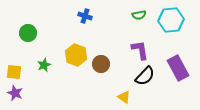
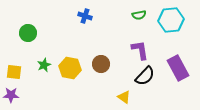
yellow hexagon: moved 6 px left, 13 px down; rotated 10 degrees counterclockwise
purple star: moved 4 px left, 2 px down; rotated 21 degrees counterclockwise
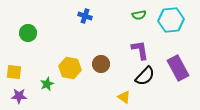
green star: moved 3 px right, 19 px down
purple star: moved 8 px right, 1 px down
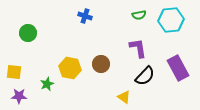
purple L-shape: moved 2 px left, 2 px up
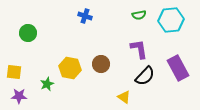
purple L-shape: moved 1 px right, 1 px down
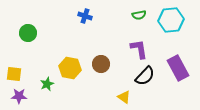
yellow square: moved 2 px down
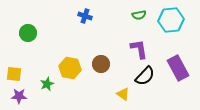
yellow triangle: moved 1 px left, 3 px up
